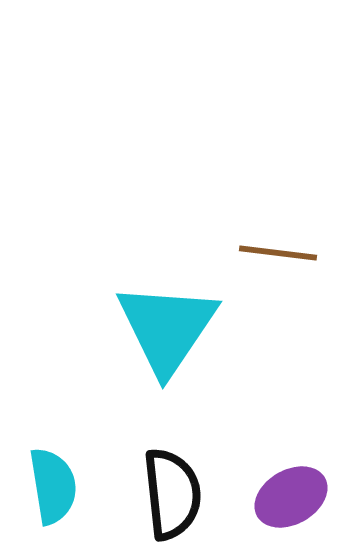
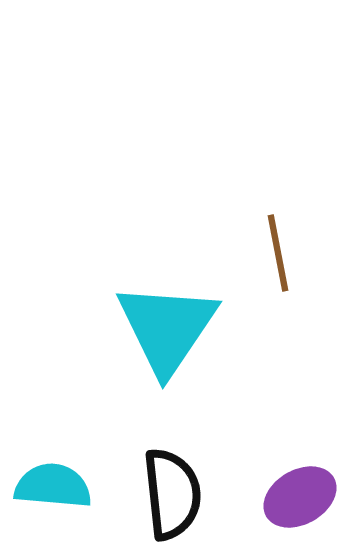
brown line: rotated 72 degrees clockwise
cyan semicircle: rotated 76 degrees counterclockwise
purple ellipse: moved 9 px right
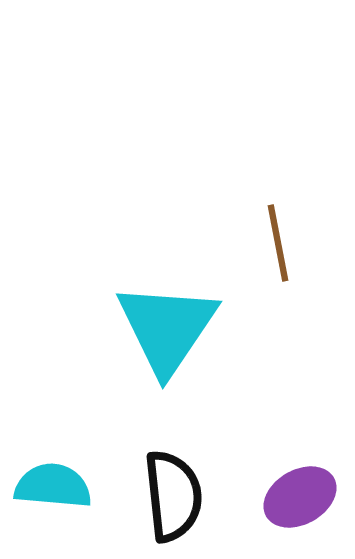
brown line: moved 10 px up
black semicircle: moved 1 px right, 2 px down
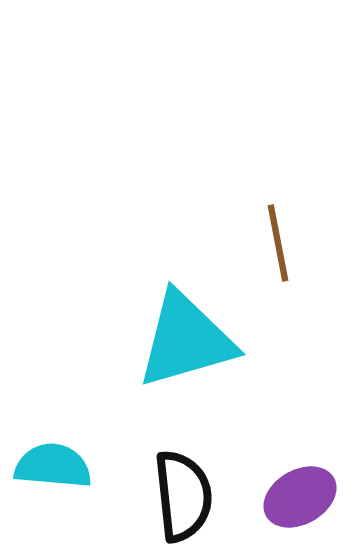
cyan triangle: moved 19 px right, 12 px down; rotated 40 degrees clockwise
cyan semicircle: moved 20 px up
black semicircle: moved 10 px right
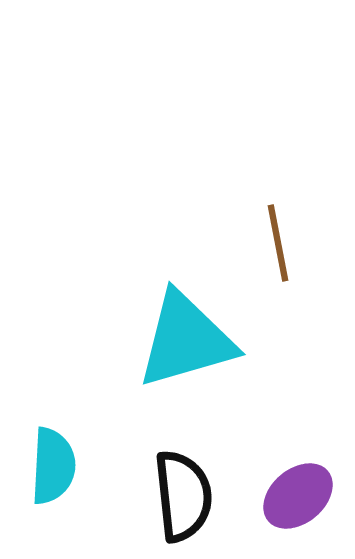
cyan semicircle: rotated 88 degrees clockwise
purple ellipse: moved 2 px left, 1 px up; rotated 10 degrees counterclockwise
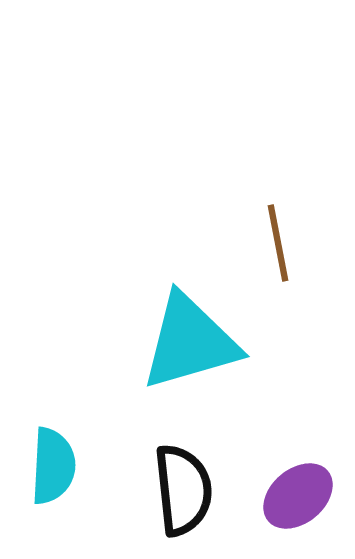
cyan triangle: moved 4 px right, 2 px down
black semicircle: moved 6 px up
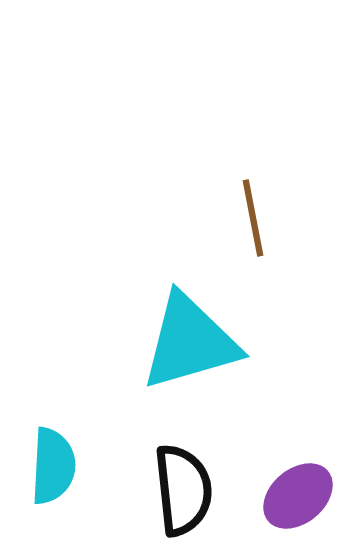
brown line: moved 25 px left, 25 px up
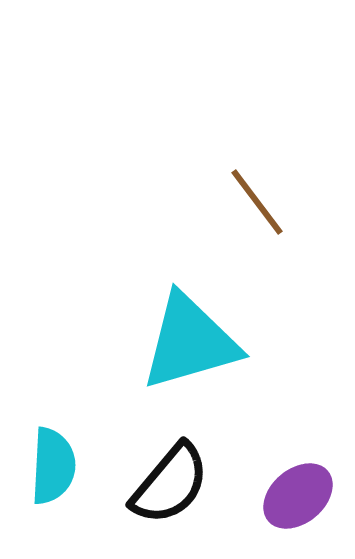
brown line: moved 4 px right, 16 px up; rotated 26 degrees counterclockwise
black semicircle: moved 13 px left, 6 px up; rotated 46 degrees clockwise
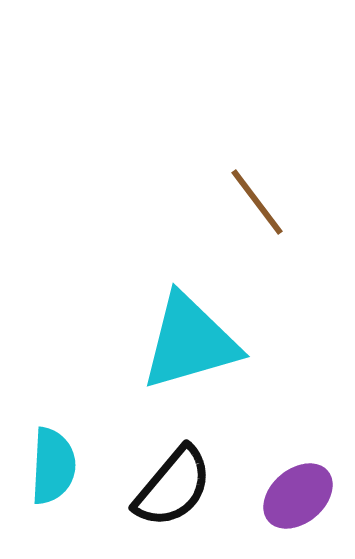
black semicircle: moved 3 px right, 3 px down
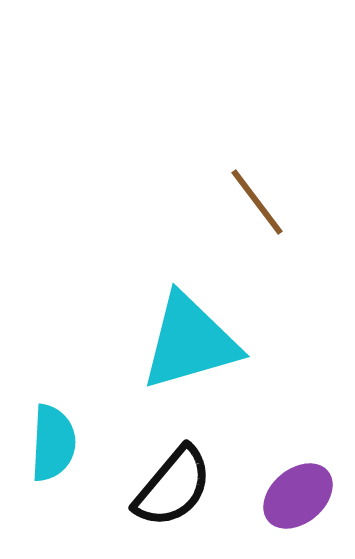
cyan semicircle: moved 23 px up
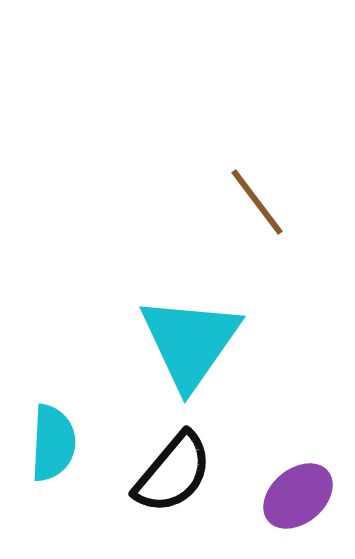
cyan triangle: rotated 39 degrees counterclockwise
black semicircle: moved 14 px up
